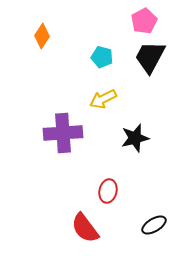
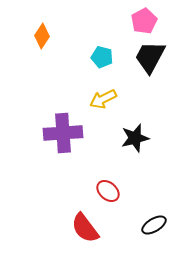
red ellipse: rotated 60 degrees counterclockwise
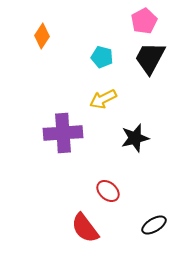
black trapezoid: moved 1 px down
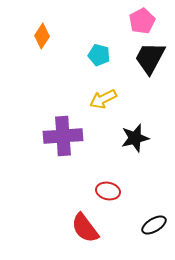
pink pentagon: moved 2 px left
cyan pentagon: moved 3 px left, 2 px up
purple cross: moved 3 px down
red ellipse: rotated 30 degrees counterclockwise
